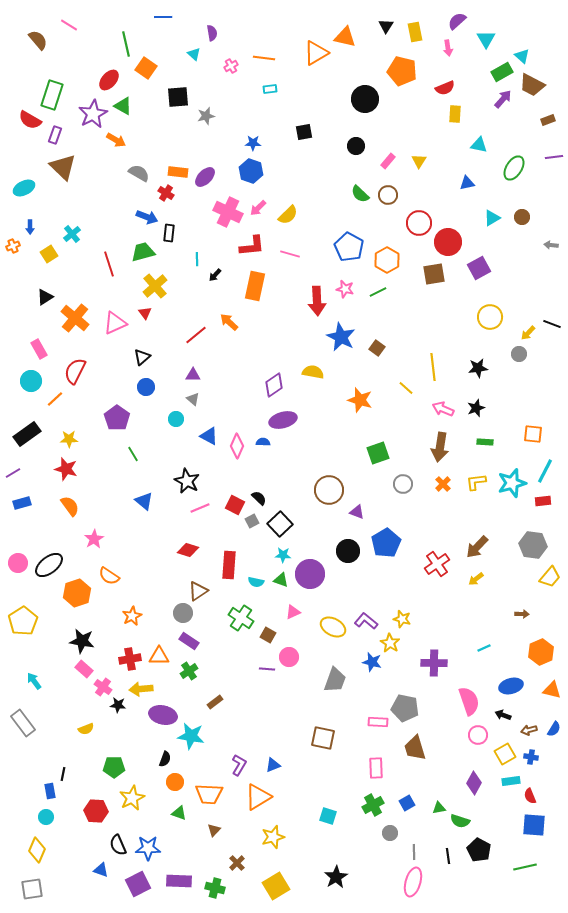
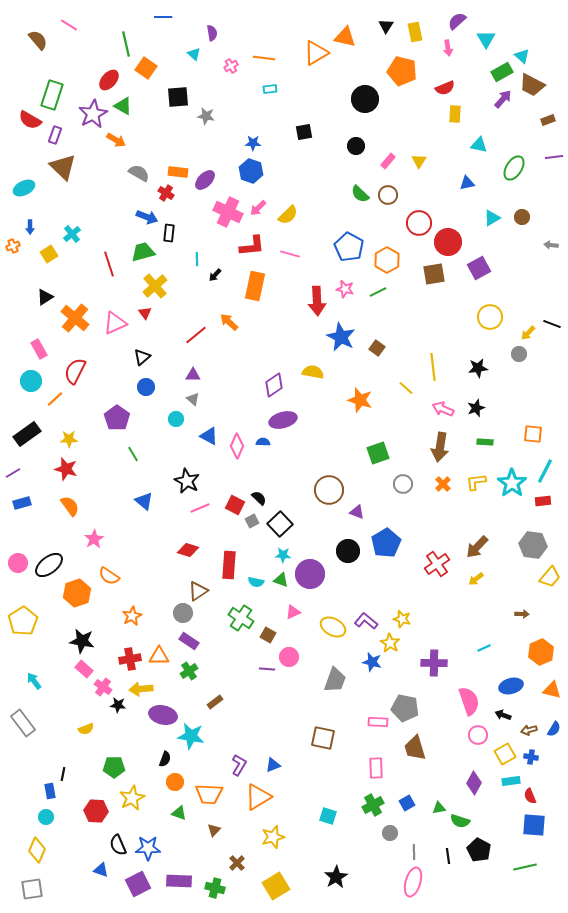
gray star at (206, 116): rotated 24 degrees clockwise
purple ellipse at (205, 177): moved 3 px down
cyan star at (512, 483): rotated 20 degrees counterclockwise
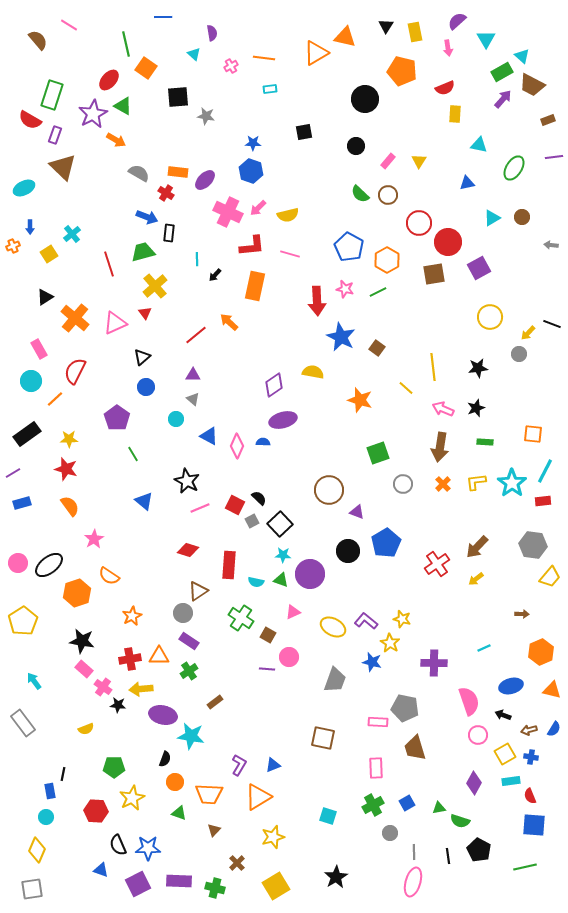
yellow semicircle at (288, 215): rotated 30 degrees clockwise
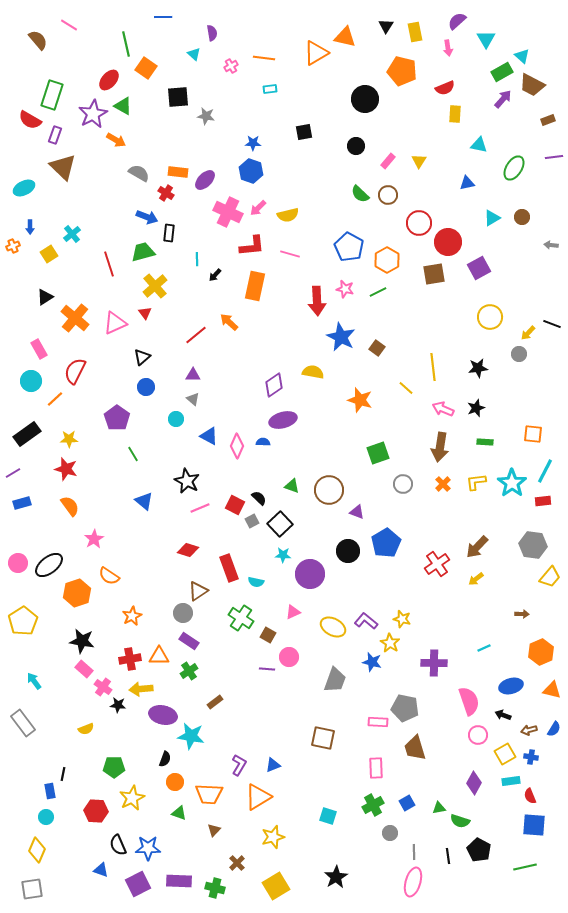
red rectangle at (229, 565): moved 3 px down; rotated 24 degrees counterclockwise
green triangle at (281, 580): moved 11 px right, 94 px up
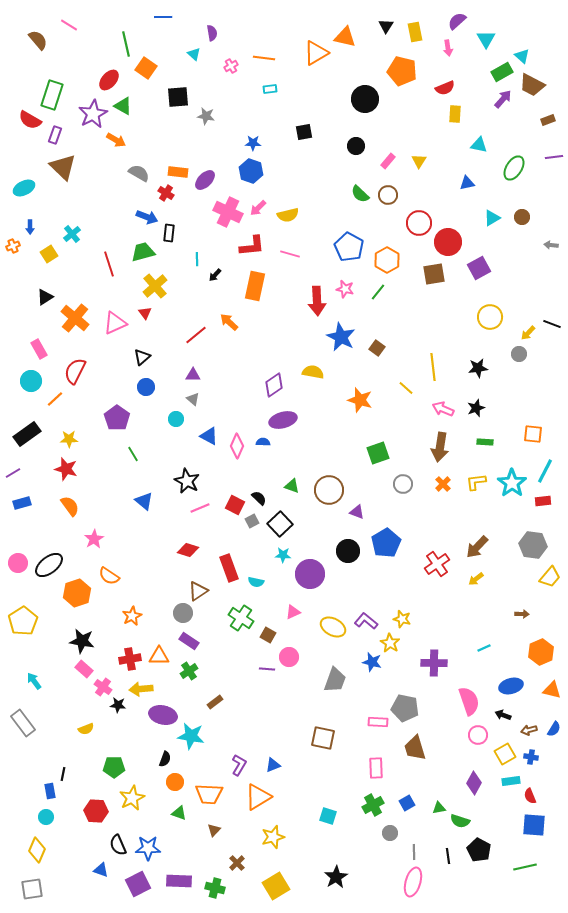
green line at (378, 292): rotated 24 degrees counterclockwise
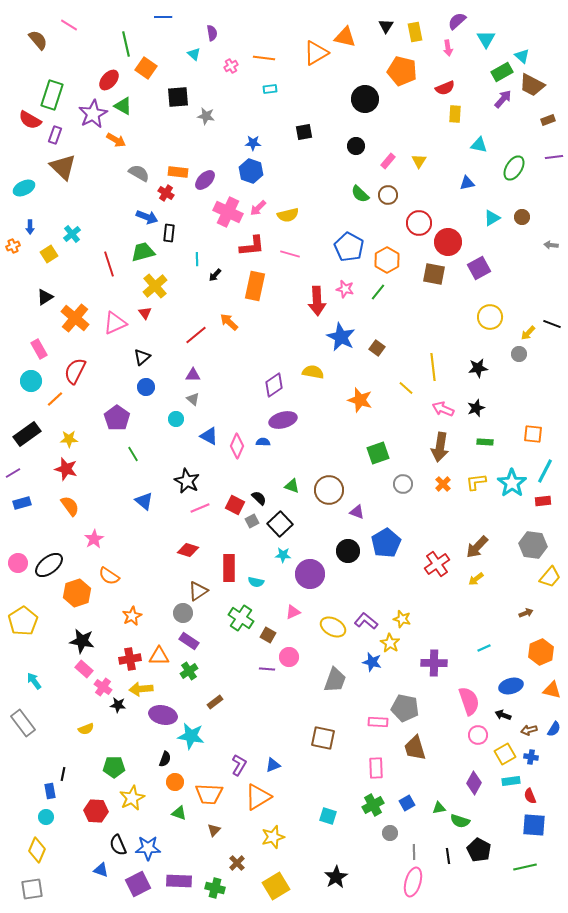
brown square at (434, 274): rotated 20 degrees clockwise
red rectangle at (229, 568): rotated 20 degrees clockwise
brown arrow at (522, 614): moved 4 px right, 1 px up; rotated 24 degrees counterclockwise
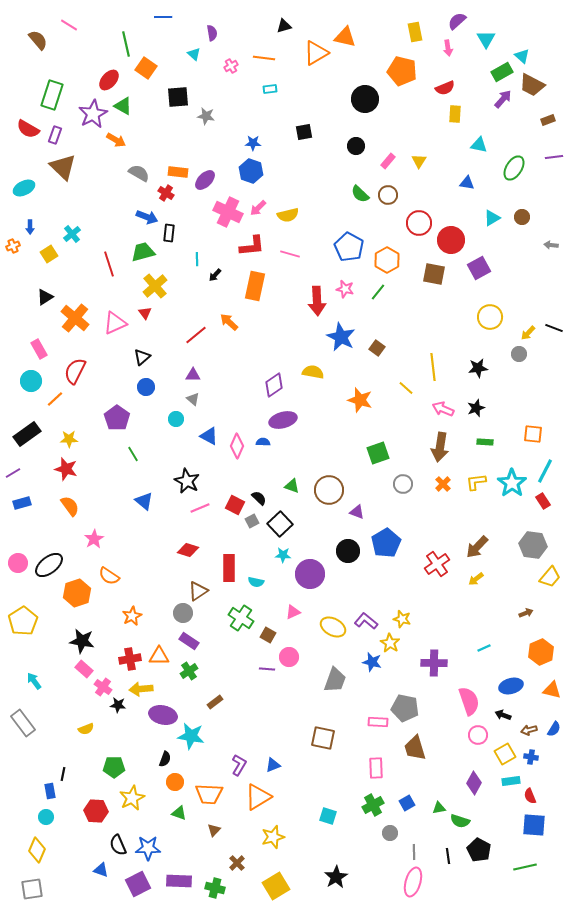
black triangle at (386, 26): moved 102 px left; rotated 42 degrees clockwise
red semicircle at (30, 120): moved 2 px left, 9 px down
blue triangle at (467, 183): rotated 21 degrees clockwise
red circle at (448, 242): moved 3 px right, 2 px up
black line at (552, 324): moved 2 px right, 4 px down
red rectangle at (543, 501): rotated 63 degrees clockwise
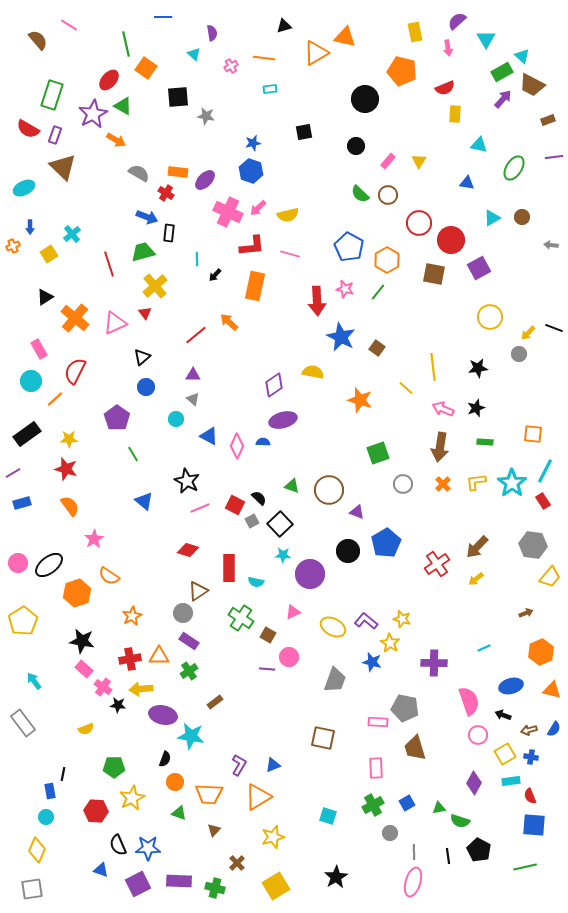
blue star at (253, 143): rotated 14 degrees counterclockwise
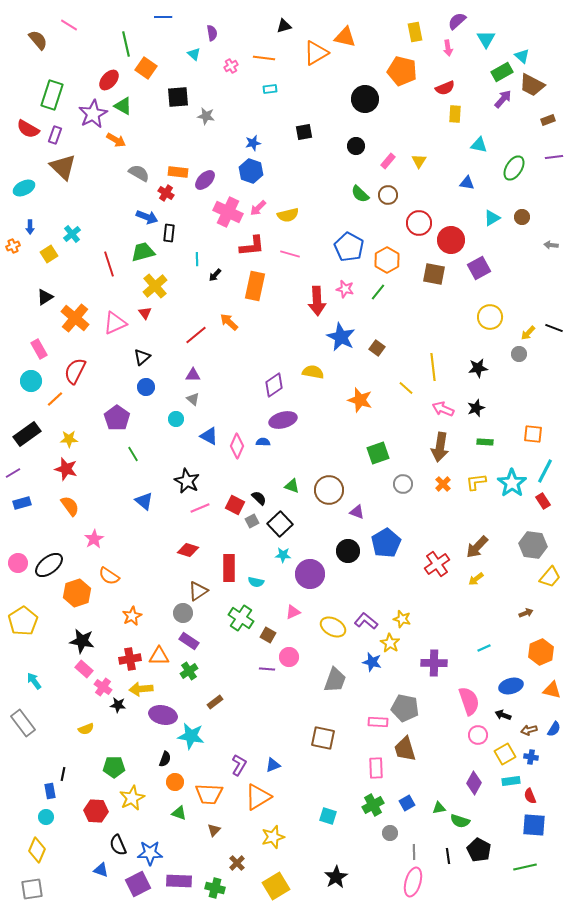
brown trapezoid at (415, 748): moved 10 px left, 1 px down
blue star at (148, 848): moved 2 px right, 5 px down
